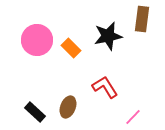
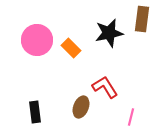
black star: moved 1 px right, 3 px up
brown ellipse: moved 13 px right
black rectangle: rotated 40 degrees clockwise
pink line: moved 2 px left; rotated 30 degrees counterclockwise
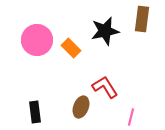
black star: moved 4 px left, 2 px up
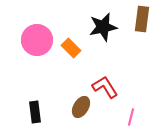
black star: moved 2 px left, 4 px up
brown ellipse: rotated 10 degrees clockwise
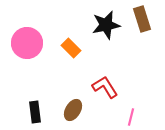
brown rectangle: rotated 25 degrees counterclockwise
black star: moved 3 px right, 2 px up
pink circle: moved 10 px left, 3 px down
brown ellipse: moved 8 px left, 3 px down
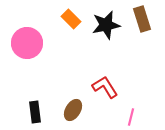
orange rectangle: moved 29 px up
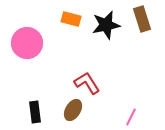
orange rectangle: rotated 30 degrees counterclockwise
red L-shape: moved 18 px left, 4 px up
pink line: rotated 12 degrees clockwise
